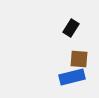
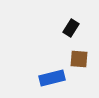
blue rectangle: moved 20 px left, 1 px down
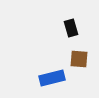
black rectangle: rotated 48 degrees counterclockwise
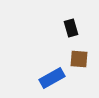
blue rectangle: rotated 15 degrees counterclockwise
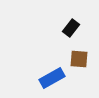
black rectangle: rotated 54 degrees clockwise
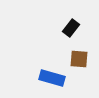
blue rectangle: rotated 45 degrees clockwise
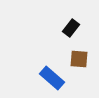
blue rectangle: rotated 25 degrees clockwise
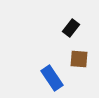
blue rectangle: rotated 15 degrees clockwise
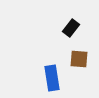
blue rectangle: rotated 25 degrees clockwise
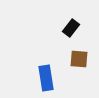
blue rectangle: moved 6 px left
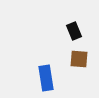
black rectangle: moved 3 px right, 3 px down; rotated 60 degrees counterclockwise
